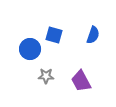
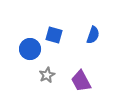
gray star: moved 1 px right, 1 px up; rotated 28 degrees counterclockwise
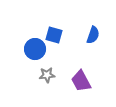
blue circle: moved 5 px right
gray star: rotated 21 degrees clockwise
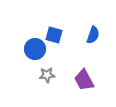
purple trapezoid: moved 3 px right, 1 px up
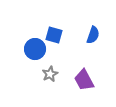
gray star: moved 3 px right, 1 px up; rotated 21 degrees counterclockwise
